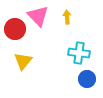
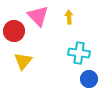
yellow arrow: moved 2 px right
red circle: moved 1 px left, 2 px down
blue circle: moved 2 px right
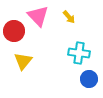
yellow arrow: rotated 144 degrees clockwise
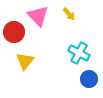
yellow arrow: moved 3 px up
red circle: moved 1 px down
cyan cross: rotated 20 degrees clockwise
yellow triangle: moved 2 px right
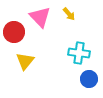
pink triangle: moved 2 px right, 1 px down
cyan cross: rotated 20 degrees counterclockwise
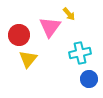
pink triangle: moved 10 px right, 10 px down; rotated 20 degrees clockwise
red circle: moved 5 px right, 3 px down
cyan cross: moved 1 px right; rotated 20 degrees counterclockwise
yellow triangle: moved 3 px right, 2 px up
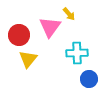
cyan cross: moved 3 px left; rotated 10 degrees clockwise
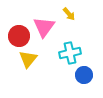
pink triangle: moved 6 px left
red circle: moved 1 px down
cyan cross: moved 7 px left; rotated 10 degrees counterclockwise
blue circle: moved 5 px left, 4 px up
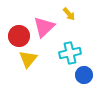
pink triangle: rotated 10 degrees clockwise
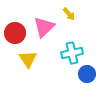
red circle: moved 4 px left, 3 px up
cyan cross: moved 2 px right
yellow triangle: rotated 12 degrees counterclockwise
blue circle: moved 3 px right, 1 px up
